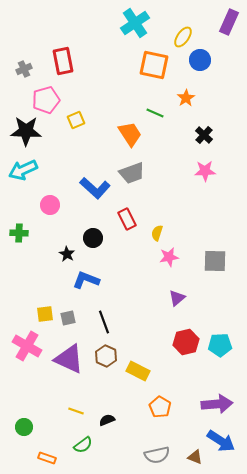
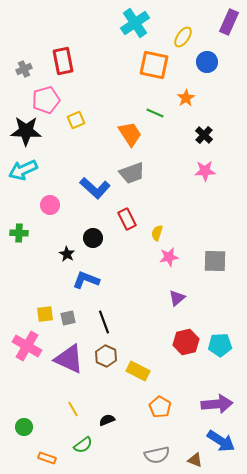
blue circle at (200, 60): moved 7 px right, 2 px down
yellow line at (76, 411): moved 3 px left, 2 px up; rotated 42 degrees clockwise
brown triangle at (195, 457): moved 3 px down
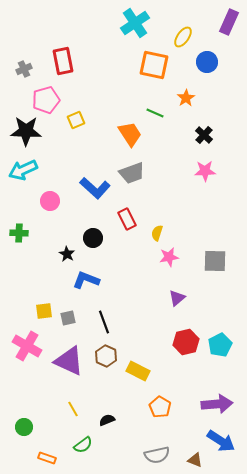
pink circle at (50, 205): moved 4 px up
yellow square at (45, 314): moved 1 px left, 3 px up
cyan pentagon at (220, 345): rotated 25 degrees counterclockwise
purple triangle at (69, 359): moved 2 px down
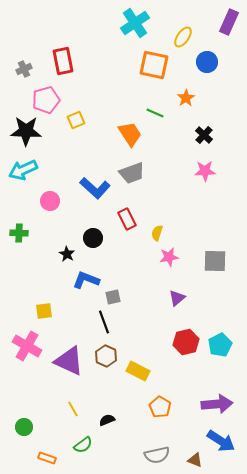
gray square at (68, 318): moved 45 px right, 21 px up
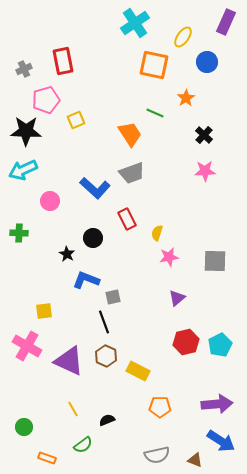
purple rectangle at (229, 22): moved 3 px left
orange pentagon at (160, 407): rotated 30 degrees counterclockwise
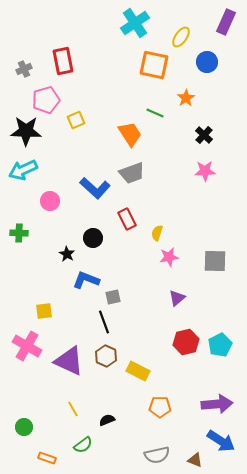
yellow ellipse at (183, 37): moved 2 px left
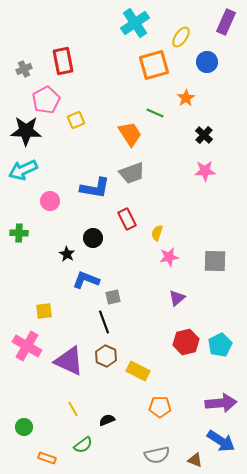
orange square at (154, 65): rotated 28 degrees counterclockwise
pink pentagon at (46, 100): rotated 12 degrees counterclockwise
blue L-shape at (95, 188): rotated 32 degrees counterclockwise
purple arrow at (217, 404): moved 4 px right, 1 px up
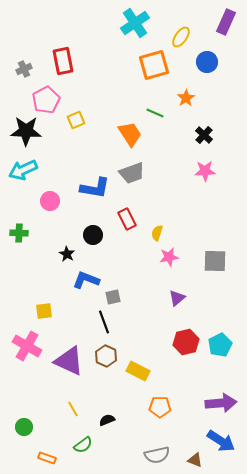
black circle at (93, 238): moved 3 px up
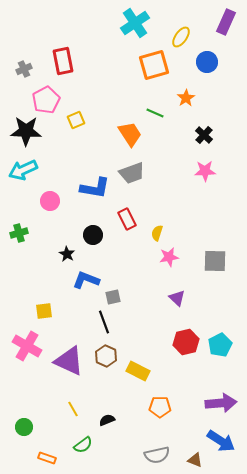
green cross at (19, 233): rotated 18 degrees counterclockwise
purple triangle at (177, 298): rotated 36 degrees counterclockwise
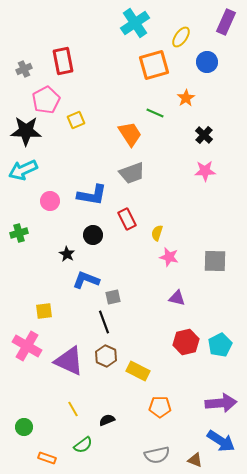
blue L-shape at (95, 188): moved 3 px left, 7 px down
pink star at (169, 257): rotated 24 degrees clockwise
purple triangle at (177, 298): rotated 30 degrees counterclockwise
